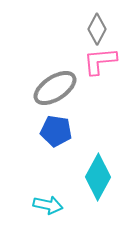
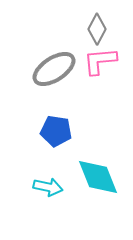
gray ellipse: moved 1 px left, 19 px up
cyan diamond: rotated 51 degrees counterclockwise
cyan arrow: moved 18 px up
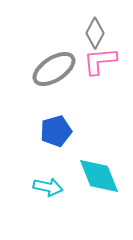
gray diamond: moved 2 px left, 4 px down
blue pentagon: rotated 24 degrees counterclockwise
cyan diamond: moved 1 px right, 1 px up
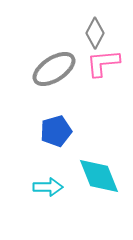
pink L-shape: moved 3 px right, 2 px down
cyan arrow: rotated 12 degrees counterclockwise
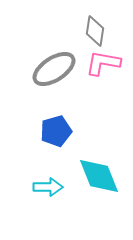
gray diamond: moved 2 px up; rotated 20 degrees counterclockwise
pink L-shape: rotated 15 degrees clockwise
